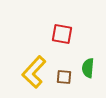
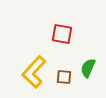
green semicircle: rotated 18 degrees clockwise
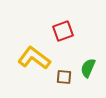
red square: moved 1 px right, 3 px up; rotated 30 degrees counterclockwise
yellow L-shape: moved 14 px up; rotated 84 degrees clockwise
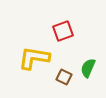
yellow L-shape: rotated 28 degrees counterclockwise
brown square: rotated 21 degrees clockwise
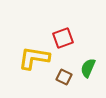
red square: moved 7 px down
